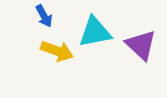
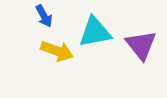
purple triangle: rotated 8 degrees clockwise
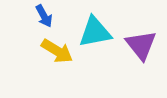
yellow arrow: rotated 12 degrees clockwise
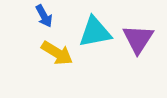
purple triangle: moved 3 px left, 6 px up; rotated 12 degrees clockwise
yellow arrow: moved 2 px down
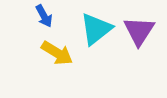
cyan triangle: moved 1 px right, 3 px up; rotated 27 degrees counterclockwise
purple triangle: moved 1 px right, 8 px up
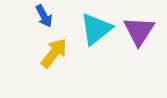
yellow arrow: moved 3 px left; rotated 84 degrees counterclockwise
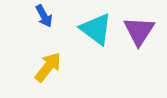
cyan triangle: rotated 45 degrees counterclockwise
yellow arrow: moved 6 px left, 14 px down
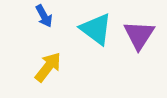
purple triangle: moved 4 px down
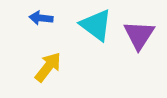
blue arrow: moved 3 px left, 2 px down; rotated 125 degrees clockwise
cyan triangle: moved 4 px up
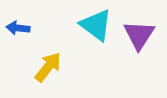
blue arrow: moved 23 px left, 10 px down
